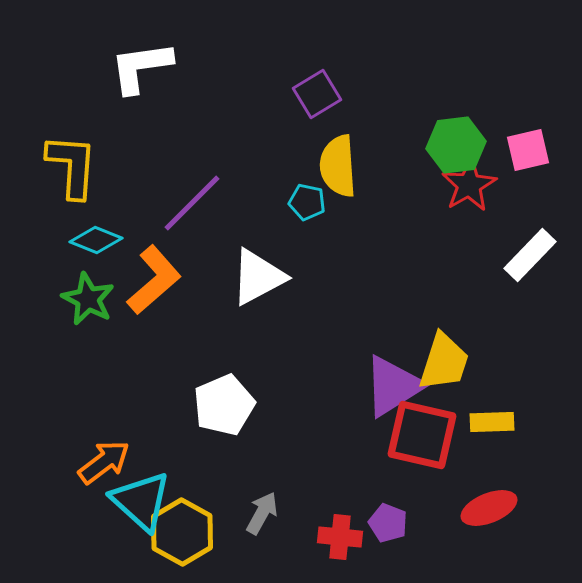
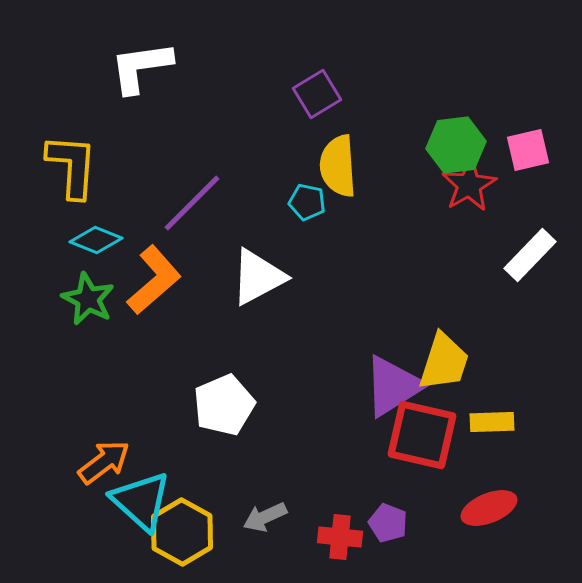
gray arrow: moved 3 px right, 4 px down; rotated 144 degrees counterclockwise
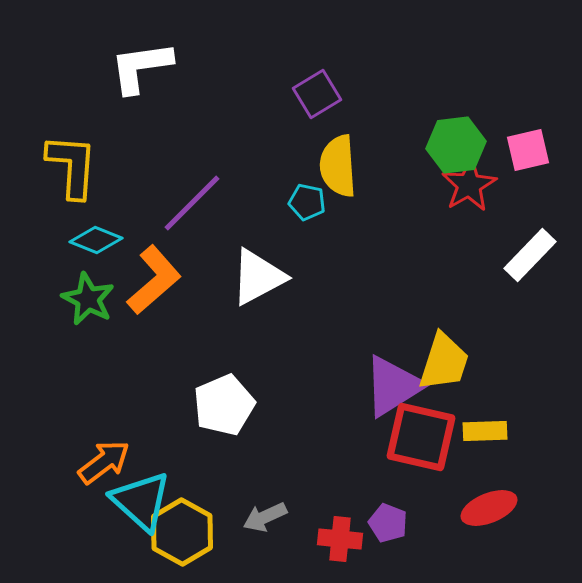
yellow rectangle: moved 7 px left, 9 px down
red square: moved 1 px left, 2 px down
red cross: moved 2 px down
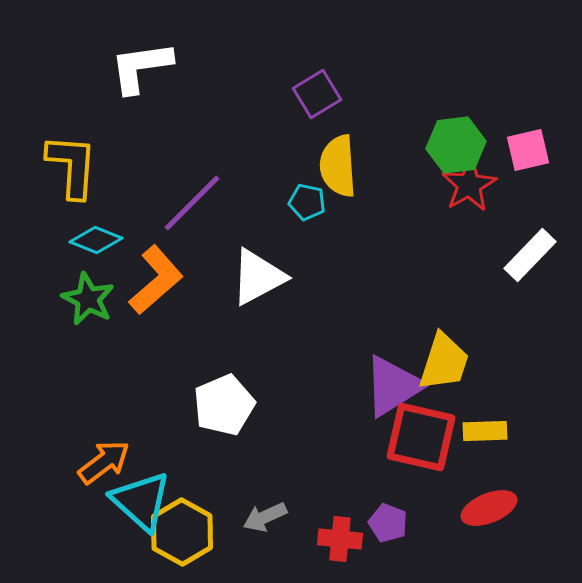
orange L-shape: moved 2 px right
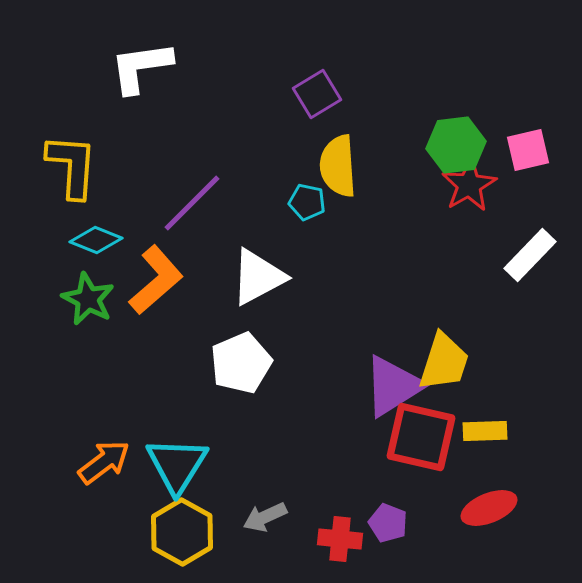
white pentagon: moved 17 px right, 42 px up
cyan triangle: moved 36 px right, 36 px up; rotated 20 degrees clockwise
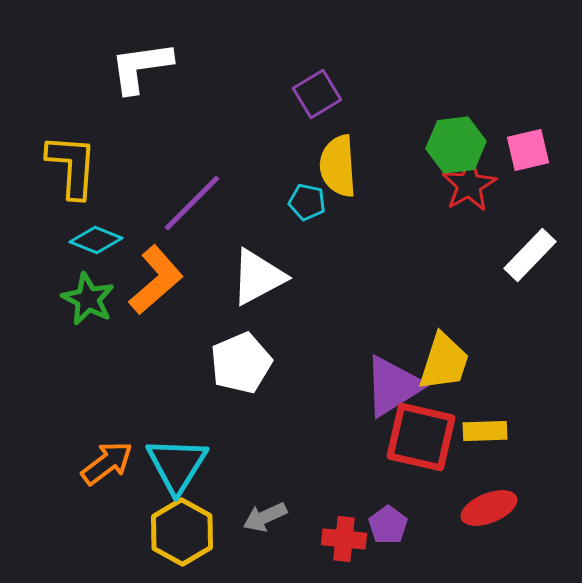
orange arrow: moved 3 px right, 1 px down
purple pentagon: moved 2 px down; rotated 15 degrees clockwise
red cross: moved 4 px right
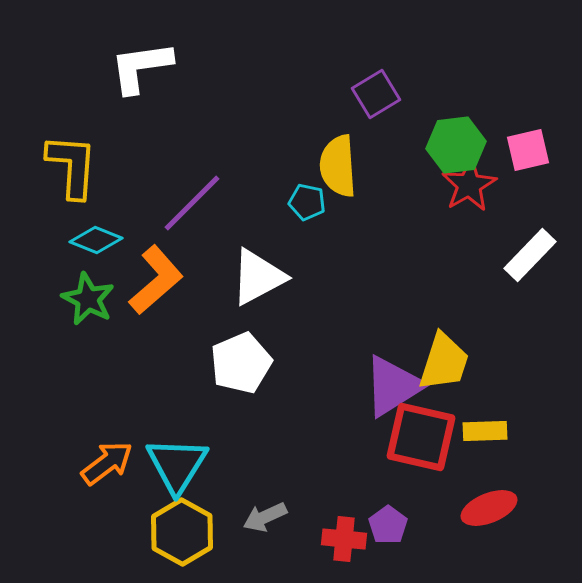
purple square: moved 59 px right
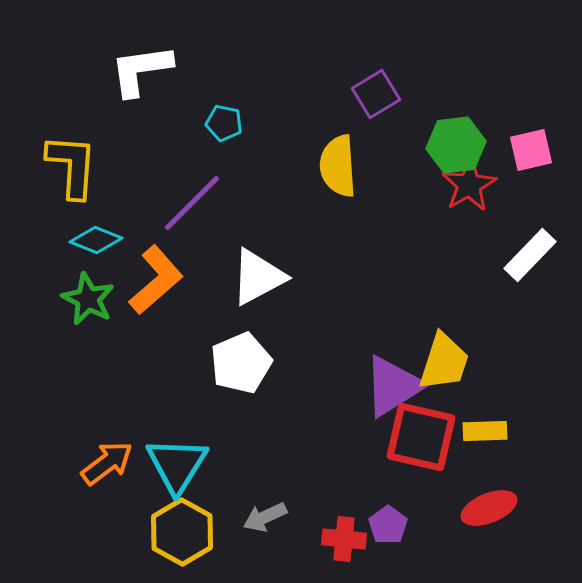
white L-shape: moved 3 px down
pink square: moved 3 px right
cyan pentagon: moved 83 px left, 79 px up
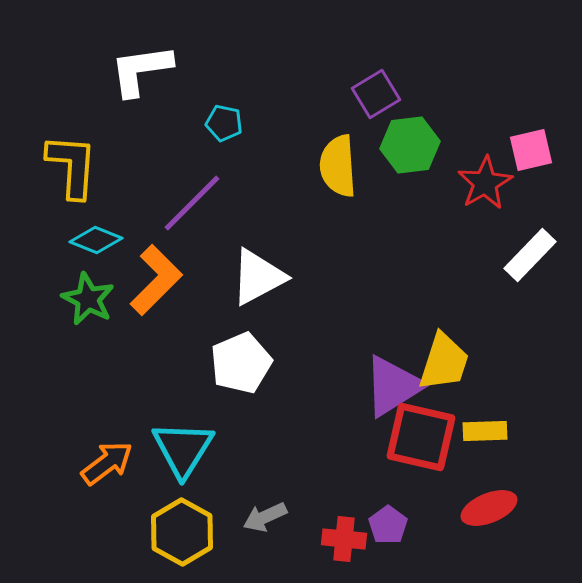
green hexagon: moved 46 px left
red star: moved 16 px right, 2 px up
orange L-shape: rotated 4 degrees counterclockwise
cyan triangle: moved 6 px right, 16 px up
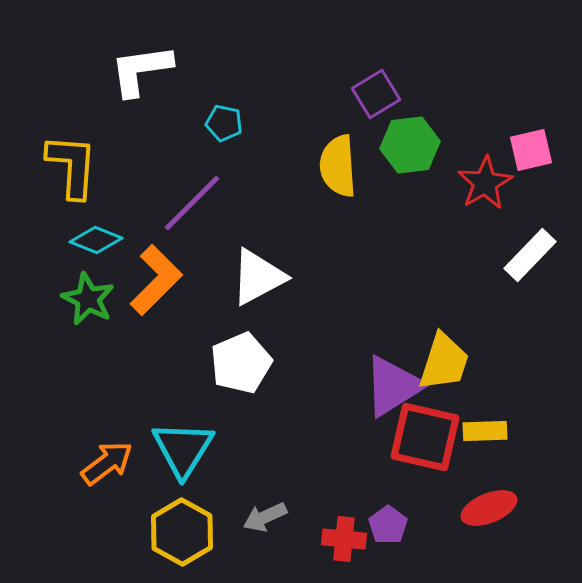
red square: moved 4 px right
